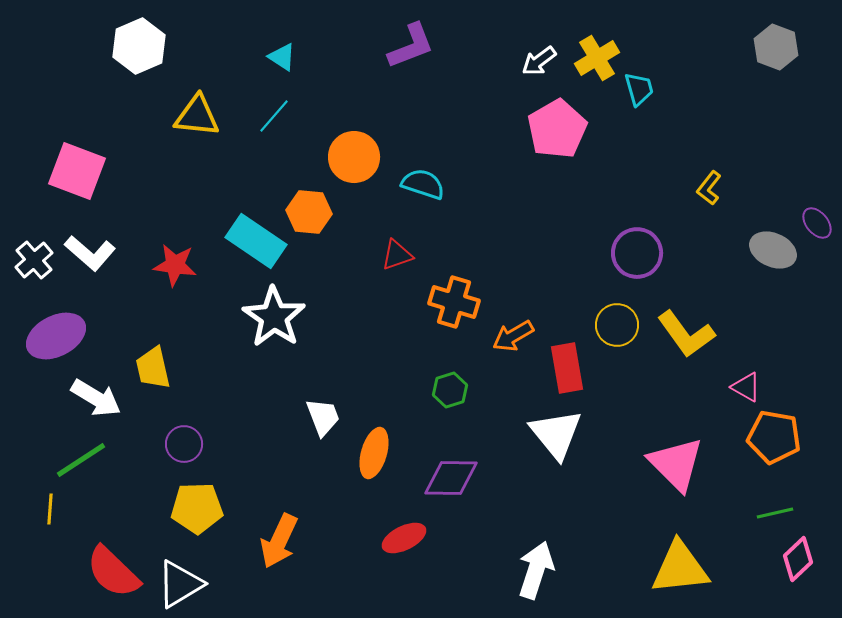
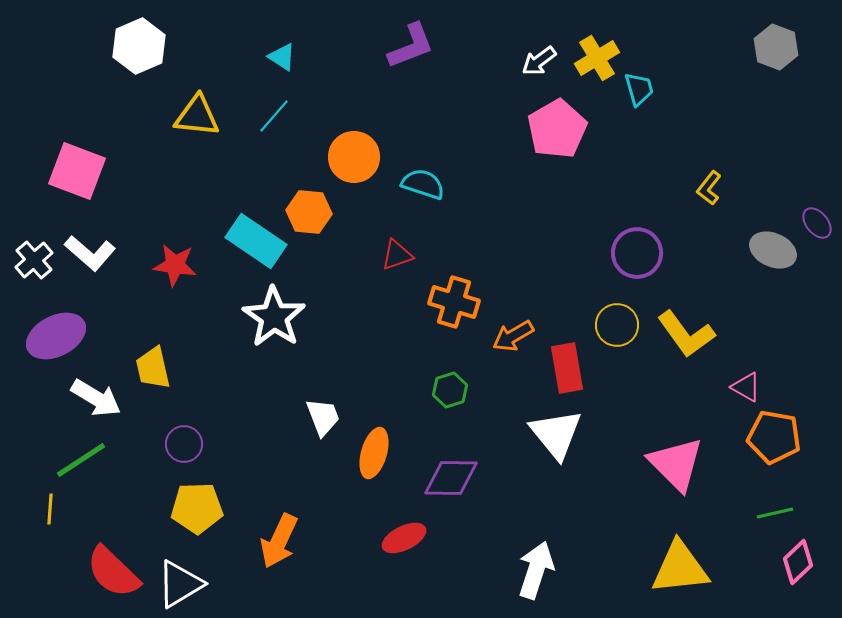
pink diamond at (798, 559): moved 3 px down
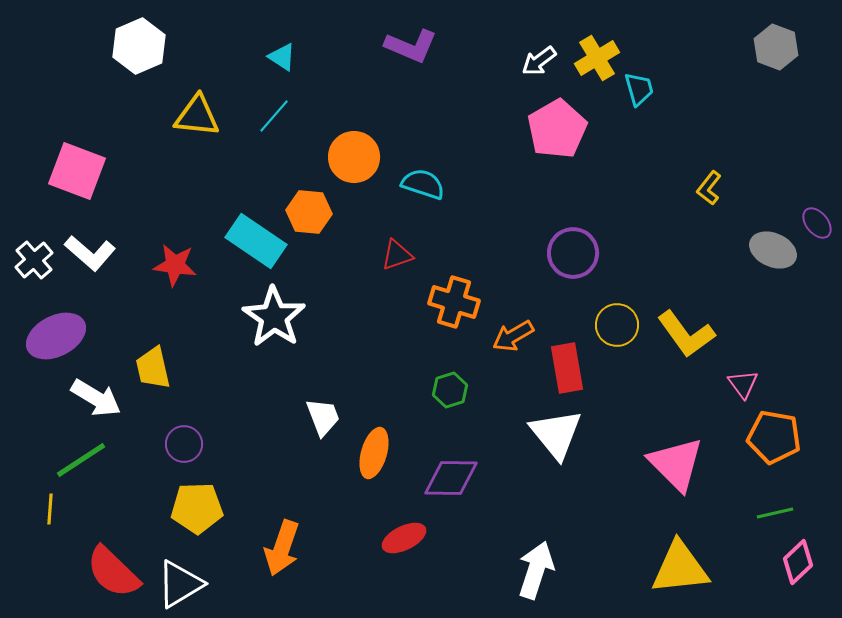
purple L-shape at (411, 46): rotated 44 degrees clockwise
purple circle at (637, 253): moved 64 px left
pink triangle at (746, 387): moved 3 px left, 3 px up; rotated 24 degrees clockwise
orange arrow at (279, 541): moved 3 px right, 7 px down; rotated 6 degrees counterclockwise
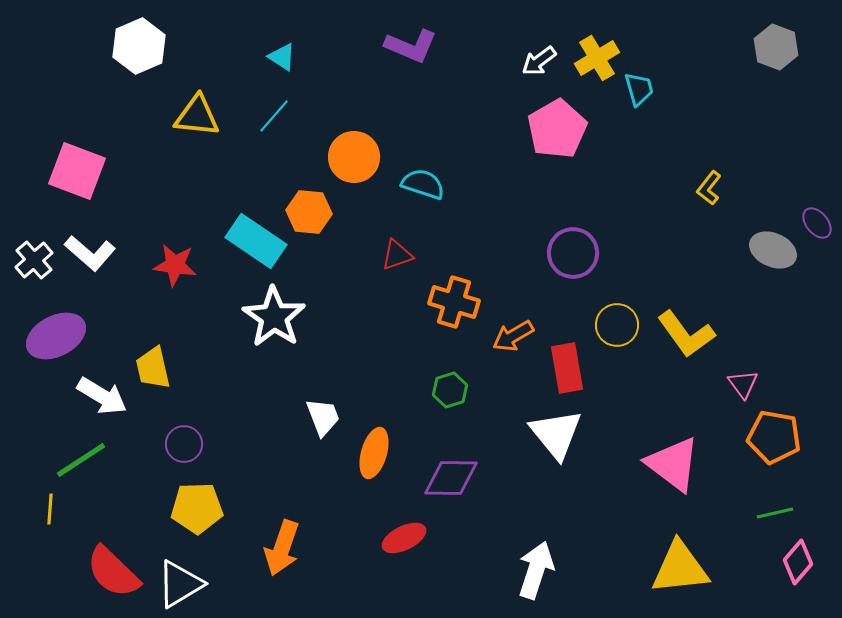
white arrow at (96, 398): moved 6 px right, 2 px up
pink triangle at (676, 464): moved 3 px left; rotated 8 degrees counterclockwise
pink diamond at (798, 562): rotated 6 degrees counterclockwise
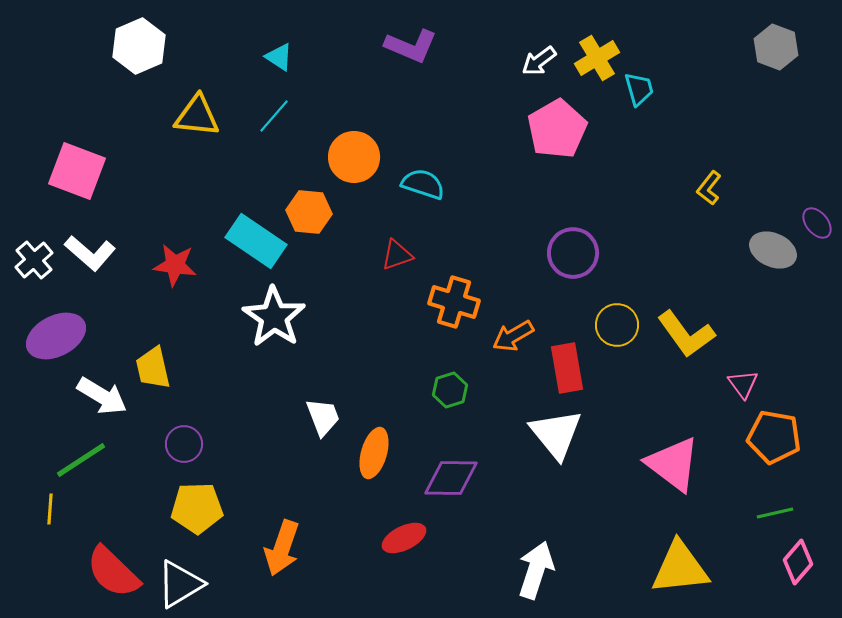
cyan triangle at (282, 57): moved 3 px left
